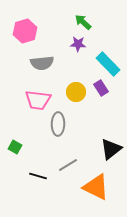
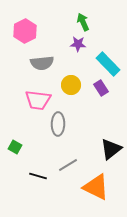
green arrow: rotated 24 degrees clockwise
pink hexagon: rotated 10 degrees counterclockwise
yellow circle: moved 5 px left, 7 px up
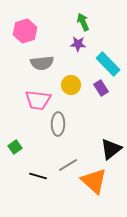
pink hexagon: rotated 10 degrees clockwise
green square: rotated 24 degrees clockwise
orange triangle: moved 2 px left, 6 px up; rotated 16 degrees clockwise
